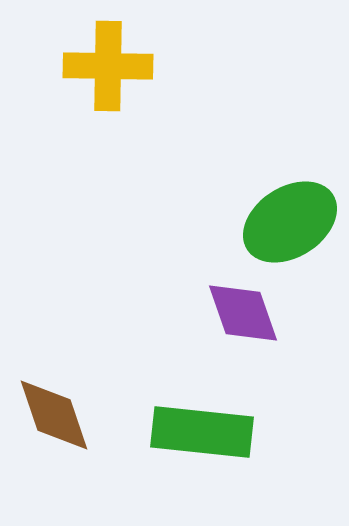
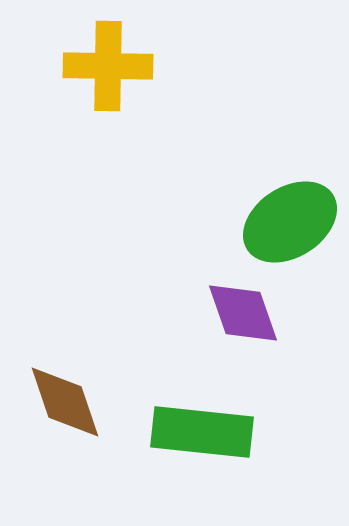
brown diamond: moved 11 px right, 13 px up
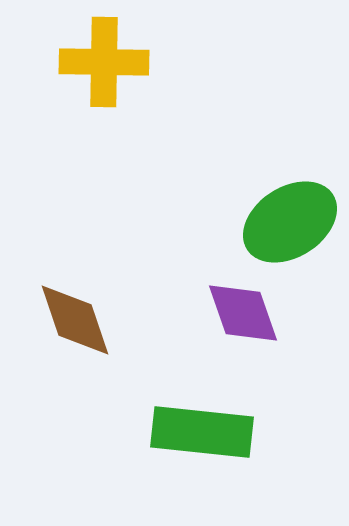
yellow cross: moved 4 px left, 4 px up
brown diamond: moved 10 px right, 82 px up
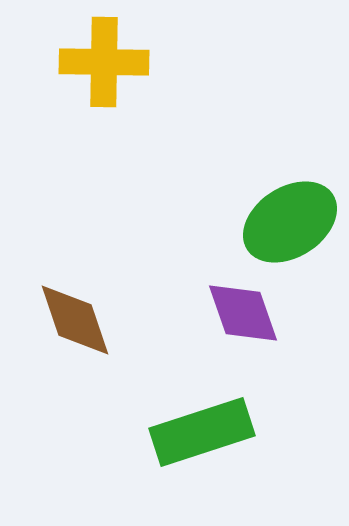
green rectangle: rotated 24 degrees counterclockwise
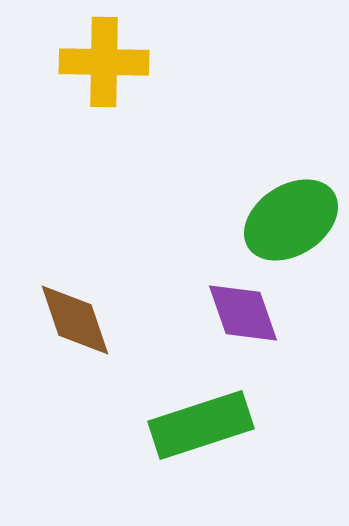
green ellipse: moved 1 px right, 2 px up
green rectangle: moved 1 px left, 7 px up
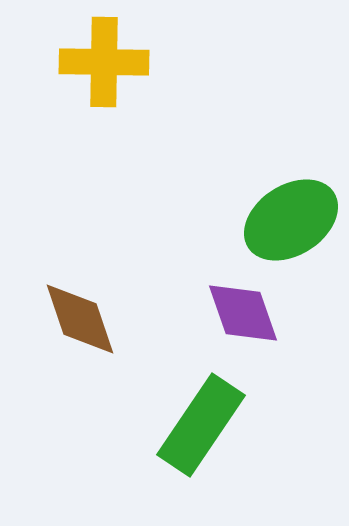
brown diamond: moved 5 px right, 1 px up
green rectangle: rotated 38 degrees counterclockwise
